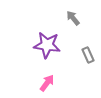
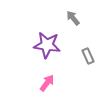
gray rectangle: moved 1 px down
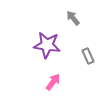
pink arrow: moved 6 px right, 1 px up
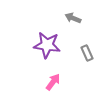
gray arrow: rotated 28 degrees counterclockwise
gray rectangle: moved 1 px left, 3 px up
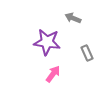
purple star: moved 3 px up
pink arrow: moved 8 px up
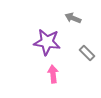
gray rectangle: rotated 21 degrees counterclockwise
pink arrow: rotated 42 degrees counterclockwise
